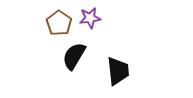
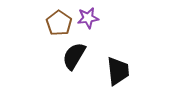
purple star: moved 2 px left
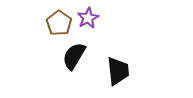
purple star: rotated 20 degrees counterclockwise
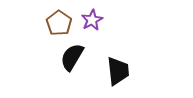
purple star: moved 4 px right, 2 px down
black semicircle: moved 2 px left, 1 px down
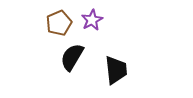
brown pentagon: rotated 15 degrees clockwise
black trapezoid: moved 2 px left, 1 px up
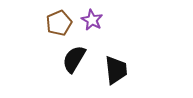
purple star: rotated 15 degrees counterclockwise
black semicircle: moved 2 px right, 2 px down
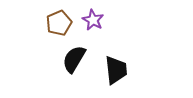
purple star: moved 1 px right
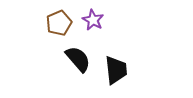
black semicircle: moved 4 px right; rotated 108 degrees clockwise
